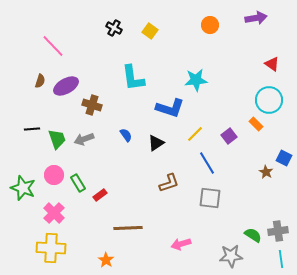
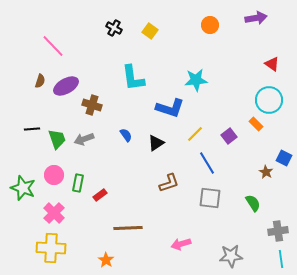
green rectangle: rotated 42 degrees clockwise
green semicircle: moved 32 px up; rotated 24 degrees clockwise
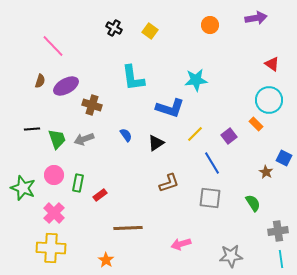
blue line: moved 5 px right
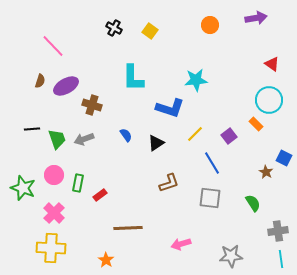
cyan L-shape: rotated 8 degrees clockwise
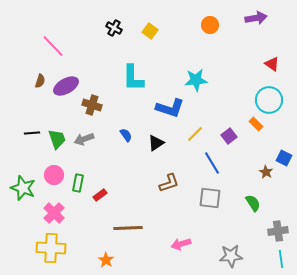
black line: moved 4 px down
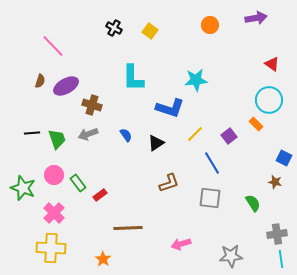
gray arrow: moved 4 px right, 5 px up
brown star: moved 9 px right, 10 px down; rotated 16 degrees counterclockwise
green rectangle: rotated 48 degrees counterclockwise
gray cross: moved 1 px left, 3 px down
orange star: moved 3 px left, 1 px up
